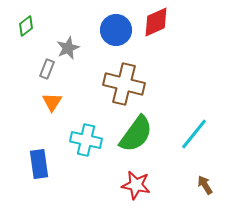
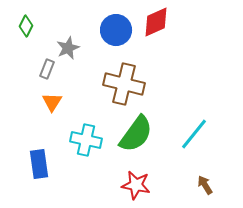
green diamond: rotated 25 degrees counterclockwise
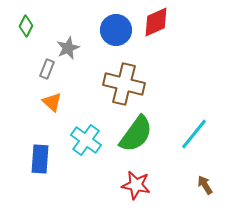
orange triangle: rotated 20 degrees counterclockwise
cyan cross: rotated 24 degrees clockwise
blue rectangle: moved 1 px right, 5 px up; rotated 12 degrees clockwise
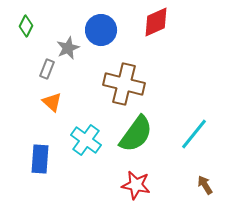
blue circle: moved 15 px left
